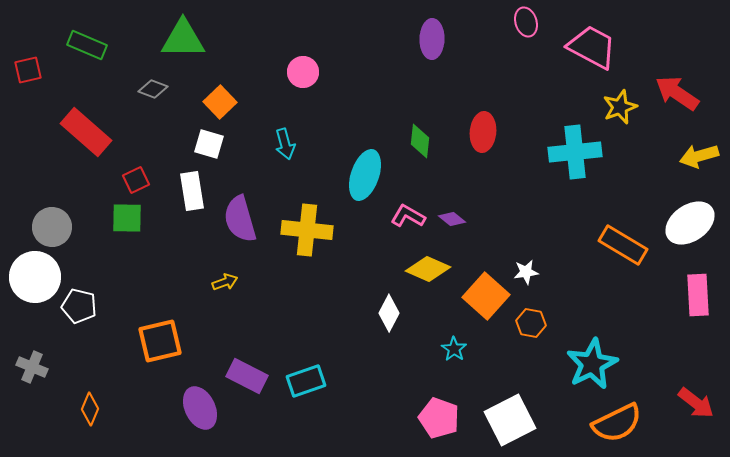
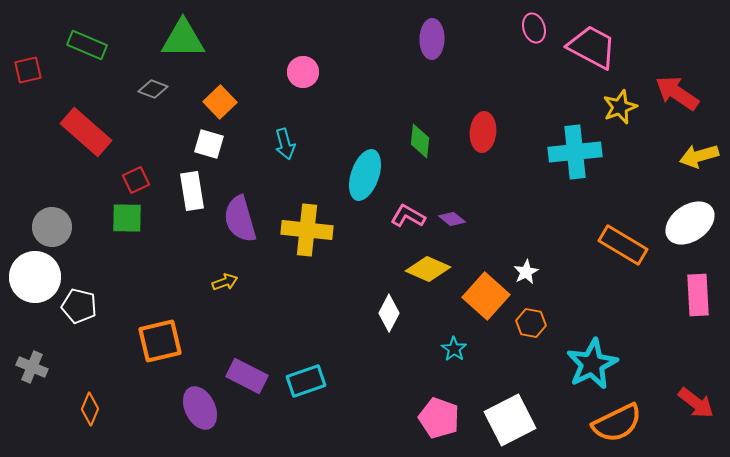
pink ellipse at (526, 22): moved 8 px right, 6 px down
white star at (526, 272): rotated 20 degrees counterclockwise
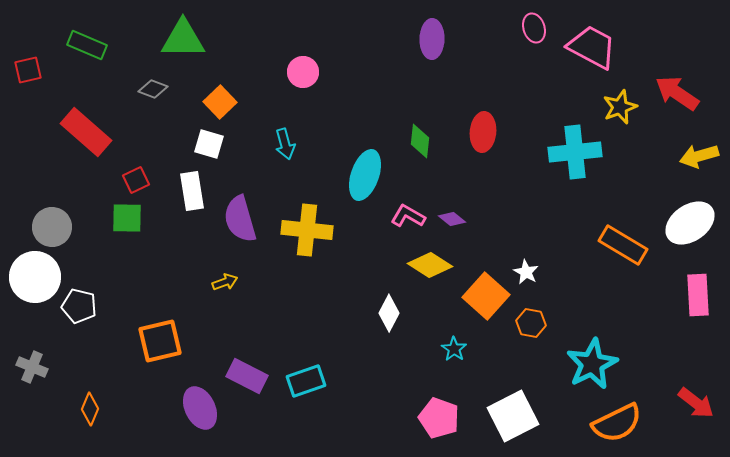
yellow diamond at (428, 269): moved 2 px right, 4 px up; rotated 9 degrees clockwise
white star at (526, 272): rotated 15 degrees counterclockwise
white square at (510, 420): moved 3 px right, 4 px up
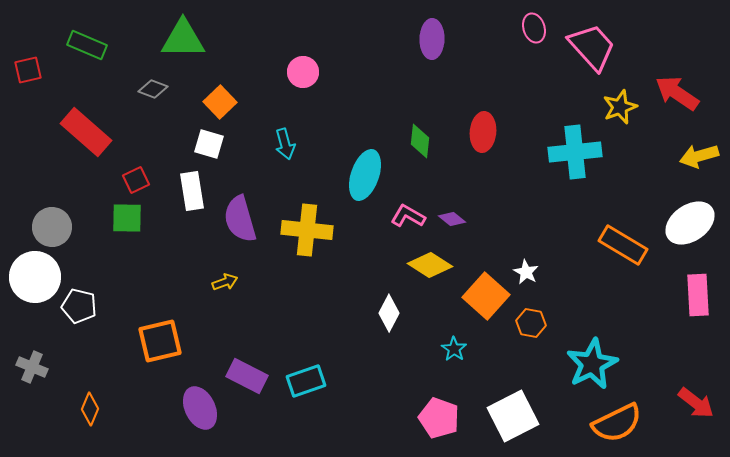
pink trapezoid at (592, 47): rotated 20 degrees clockwise
